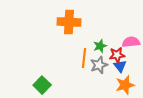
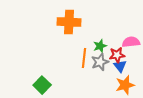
gray star: moved 1 px right, 3 px up
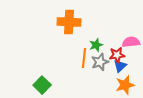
green star: moved 4 px left, 1 px up
blue triangle: rotated 24 degrees clockwise
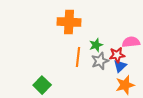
orange line: moved 6 px left, 1 px up
gray star: moved 1 px up
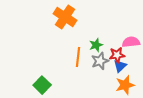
orange cross: moved 4 px left, 5 px up; rotated 30 degrees clockwise
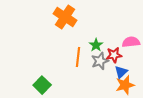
green star: rotated 16 degrees counterclockwise
red star: moved 3 px left
blue triangle: moved 1 px right, 6 px down
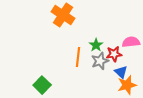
orange cross: moved 2 px left, 2 px up
red star: moved 1 px up
blue triangle: rotated 32 degrees counterclockwise
orange star: moved 2 px right
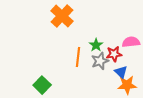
orange cross: moved 1 px left, 1 px down; rotated 10 degrees clockwise
orange star: rotated 12 degrees clockwise
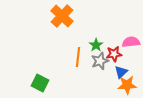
blue triangle: rotated 32 degrees clockwise
green square: moved 2 px left, 2 px up; rotated 18 degrees counterclockwise
